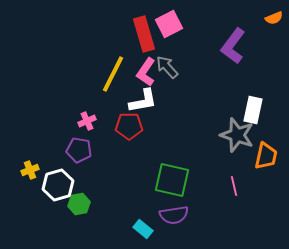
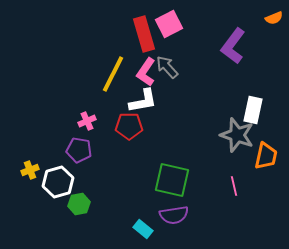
white hexagon: moved 3 px up
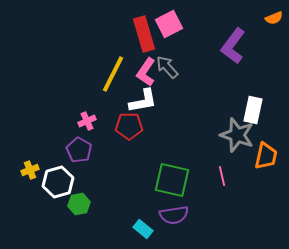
purple pentagon: rotated 20 degrees clockwise
pink line: moved 12 px left, 10 px up
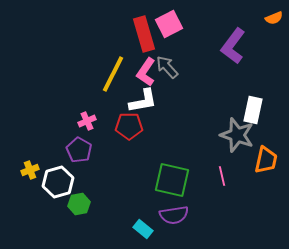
orange trapezoid: moved 4 px down
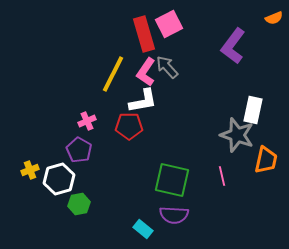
white hexagon: moved 1 px right, 3 px up
purple semicircle: rotated 12 degrees clockwise
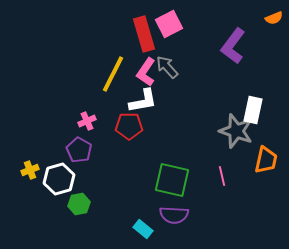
gray star: moved 1 px left, 4 px up
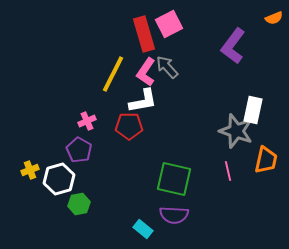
pink line: moved 6 px right, 5 px up
green square: moved 2 px right, 1 px up
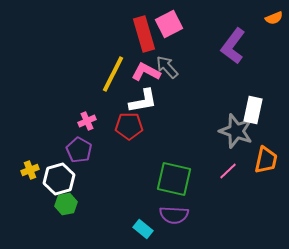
pink L-shape: rotated 84 degrees clockwise
pink line: rotated 60 degrees clockwise
green hexagon: moved 13 px left
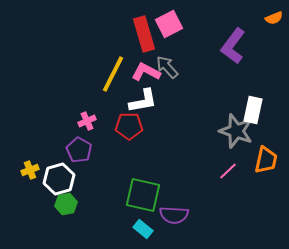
green square: moved 31 px left, 16 px down
